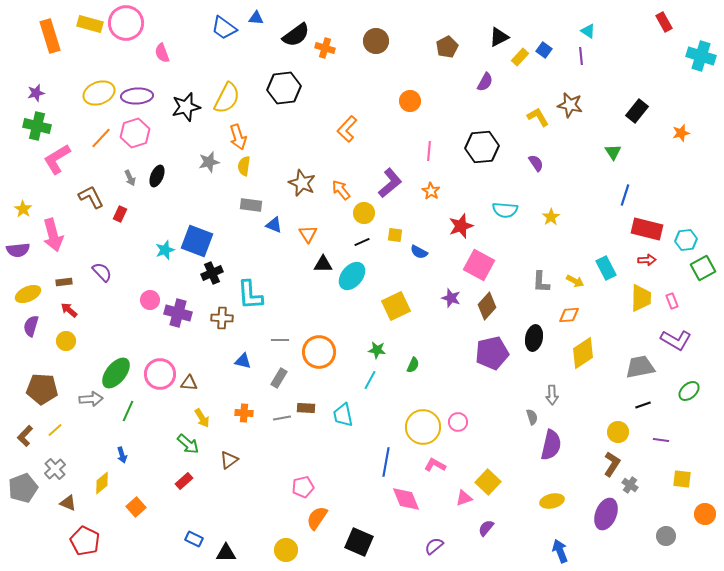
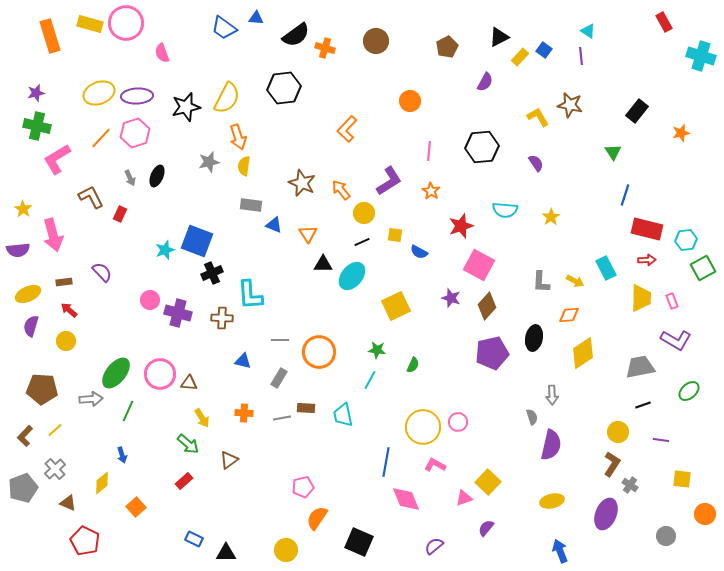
purple L-shape at (390, 183): moved 1 px left, 2 px up; rotated 8 degrees clockwise
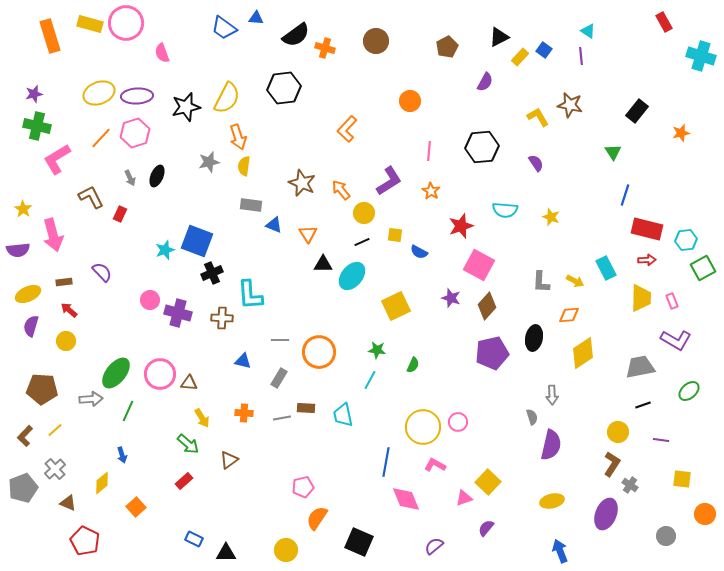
purple star at (36, 93): moved 2 px left, 1 px down
yellow star at (551, 217): rotated 18 degrees counterclockwise
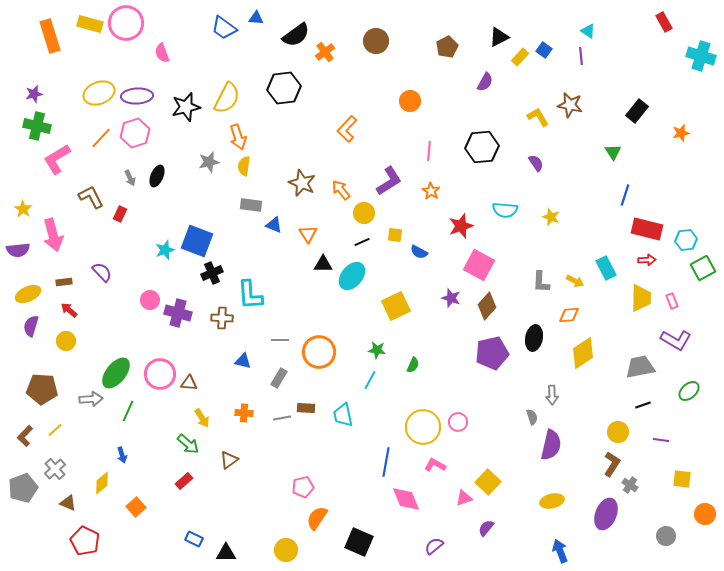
orange cross at (325, 48): moved 4 px down; rotated 36 degrees clockwise
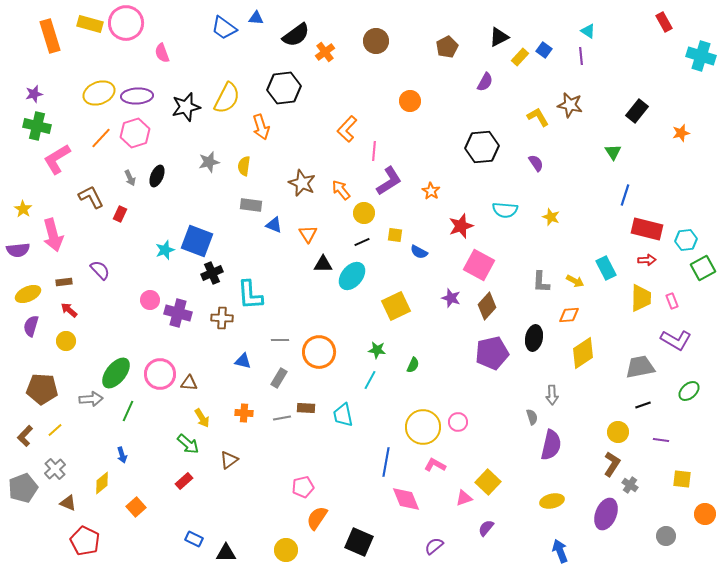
orange arrow at (238, 137): moved 23 px right, 10 px up
pink line at (429, 151): moved 55 px left
purple semicircle at (102, 272): moved 2 px left, 2 px up
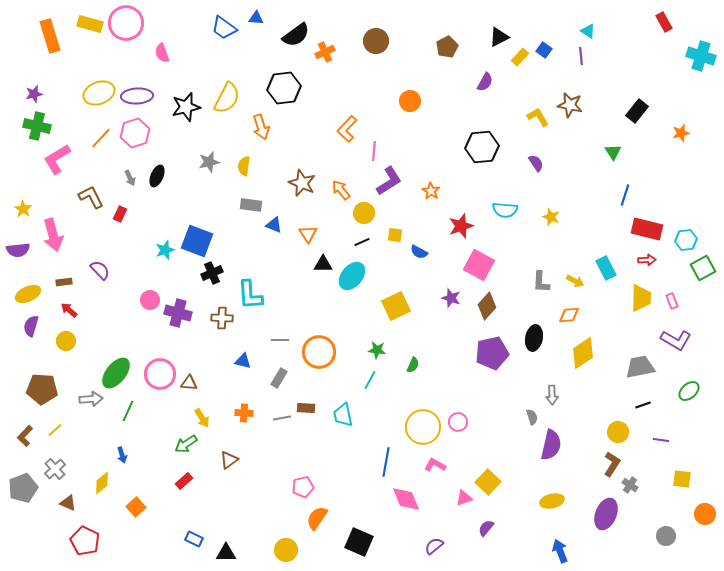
orange cross at (325, 52): rotated 12 degrees clockwise
green arrow at (188, 444): moved 2 px left; rotated 105 degrees clockwise
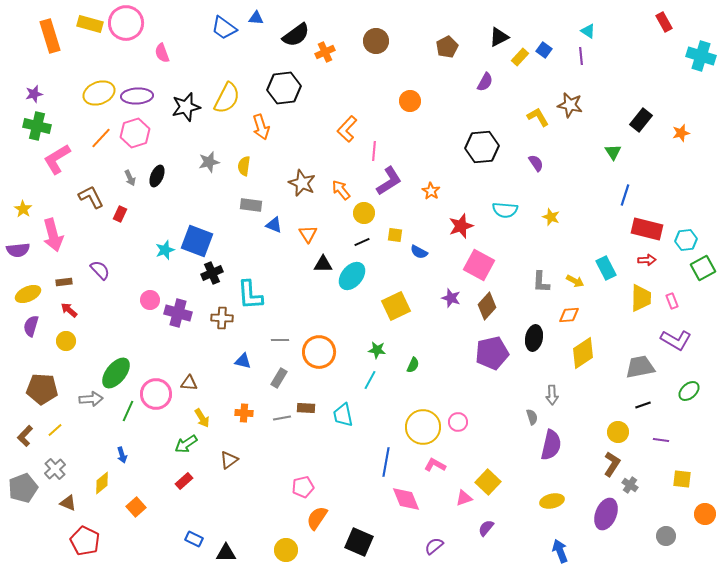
black rectangle at (637, 111): moved 4 px right, 9 px down
pink circle at (160, 374): moved 4 px left, 20 px down
